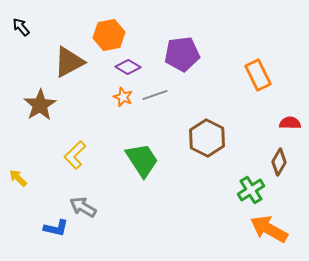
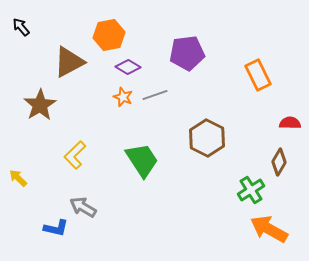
purple pentagon: moved 5 px right, 1 px up
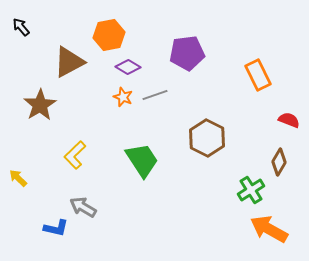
red semicircle: moved 1 px left, 3 px up; rotated 20 degrees clockwise
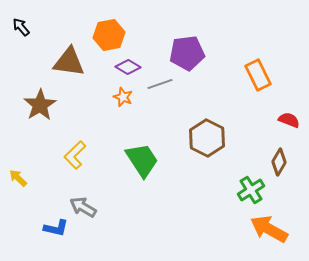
brown triangle: rotated 36 degrees clockwise
gray line: moved 5 px right, 11 px up
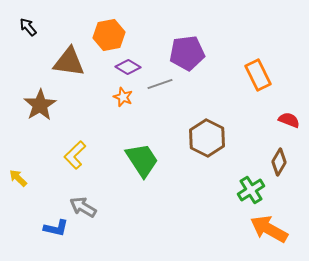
black arrow: moved 7 px right
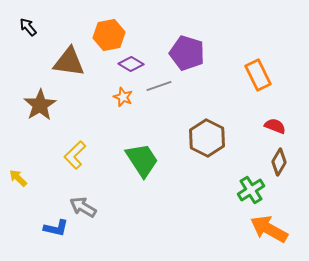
purple pentagon: rotated 24 degrees clockwise
purple diamond: moved 3 px right, 3 px up
gray line: moved 1 px left, 2 px down
red semicircle: moved 14 px left, 6 px down
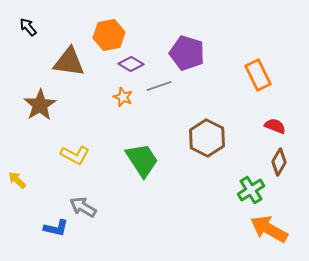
yellow L-shape: rotated 108 degrees counterclockwise
yellow arrow: moved 1 px left, 2 px down
